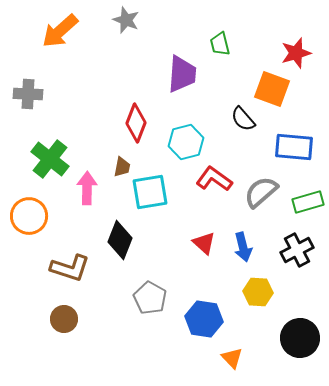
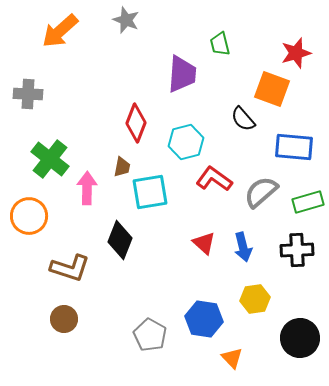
black cross: rotated 24 degrees clockwise
yellow hexagon: moved 3 px left, 7 px down; rotated 12 degrees counterclockwise
gray pentagon: moved 37 px down
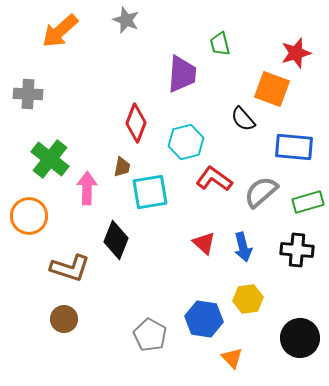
black diamond: moved 4 px left
black cross: rotated 8 degrees clockwise
yellow hexagon: moved 7 px left
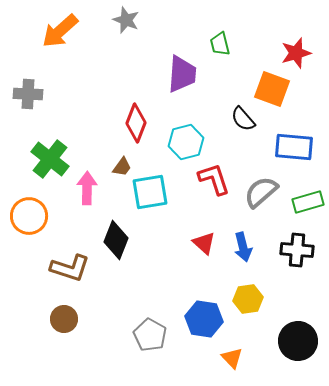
brown trapezoid: rotated 25 degrees clockwise
red L-shape: rotated 36 degrees clockwise
black circle: moved 2 px left, 3 px down
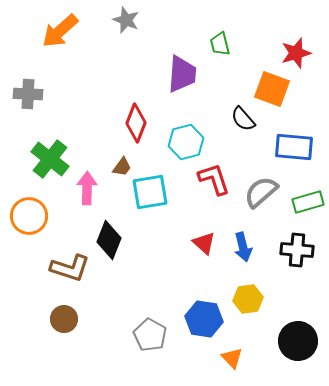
black diamond: moved 7 px left
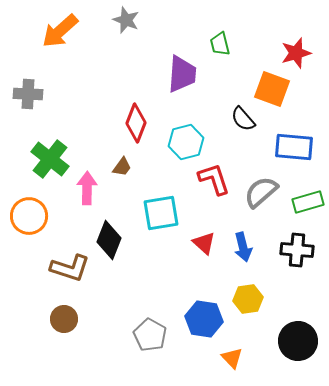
cyan square: moved 11 px right, 21 px down
